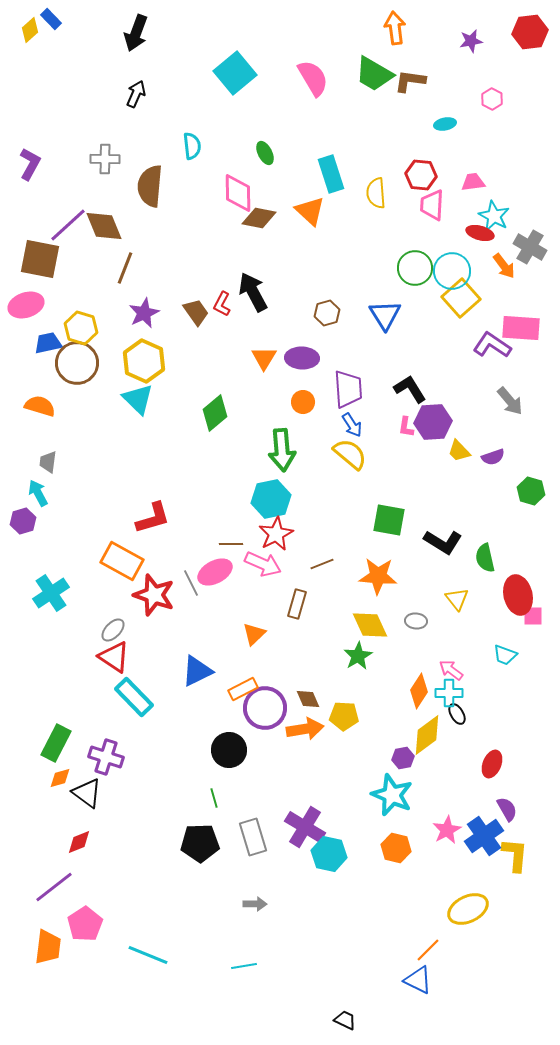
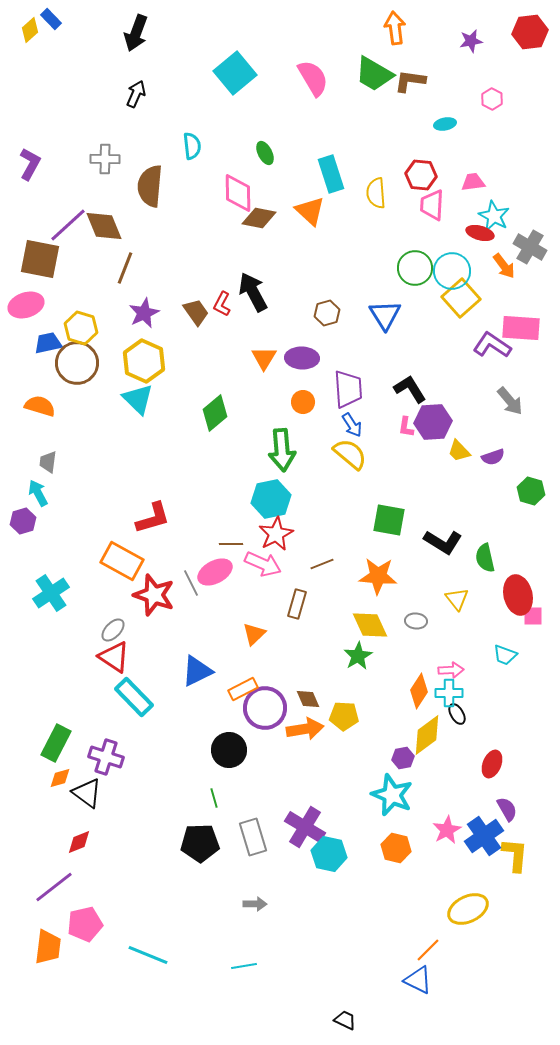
pink arrow at (451, 670): rotated 140 degrees clockwise
pink pentagon at (85, 924): rotated 20 degrees clockwise
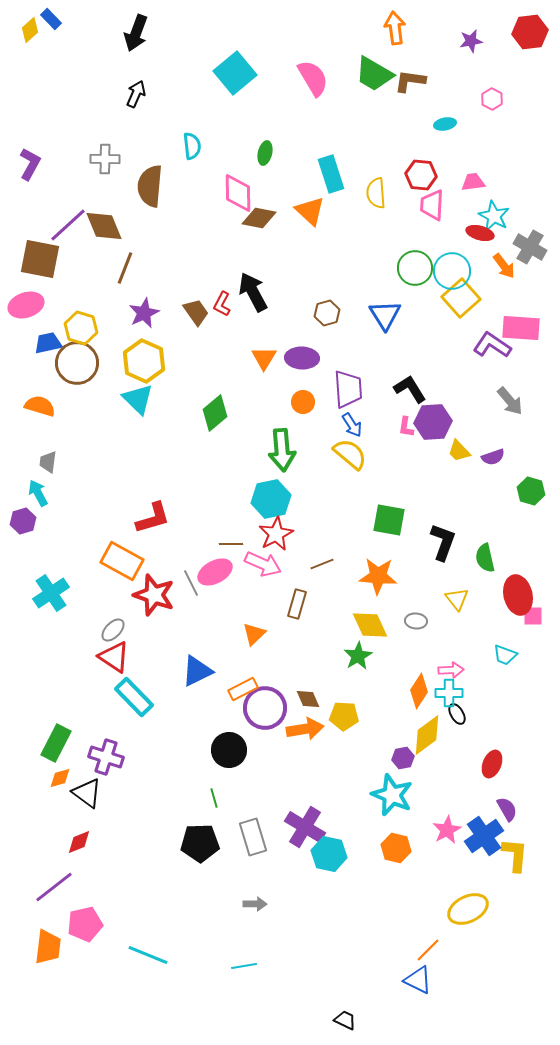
green ellipse at (265, 153): rotated 40 degrees clockwise
black L-shape at (443, 542): rotated 102 degrees counterclockwise
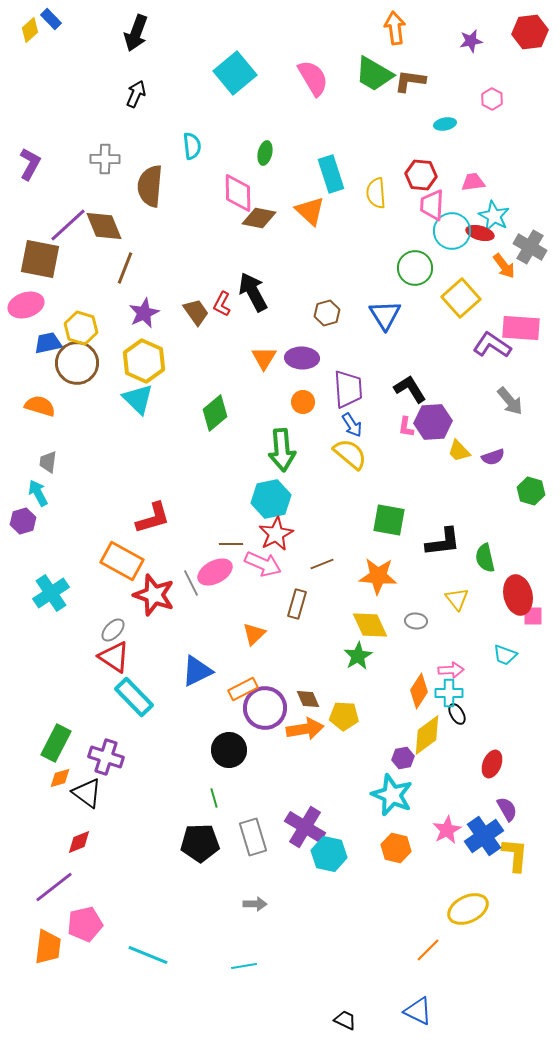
cyan circle at (452, 271): moved 40 px up
black L-shape at (443, 542): rotated 63 degrees clockwise
blue triangle at (418, 980): moved 31 px down
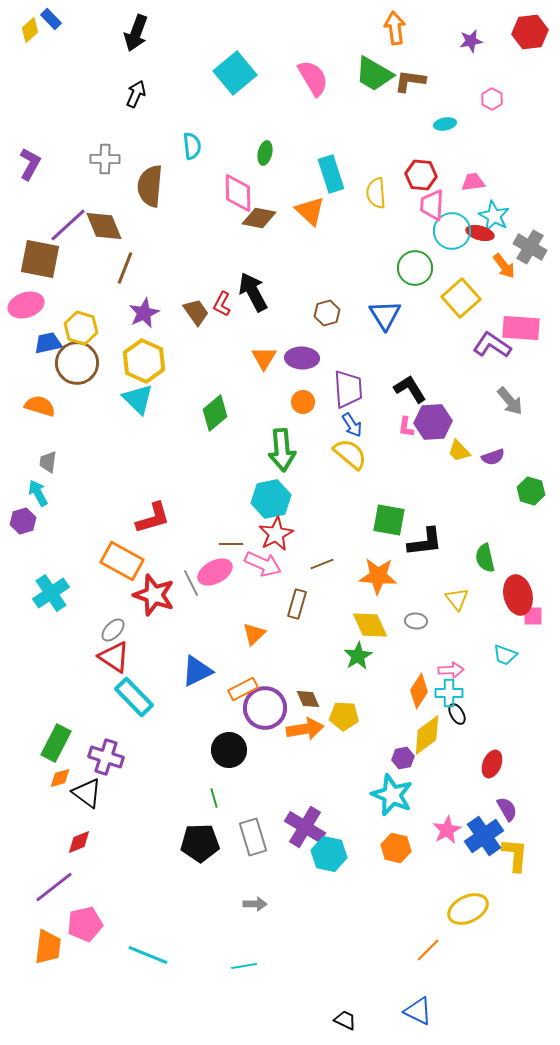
black L-shape at (443, 542): moved 18 px left
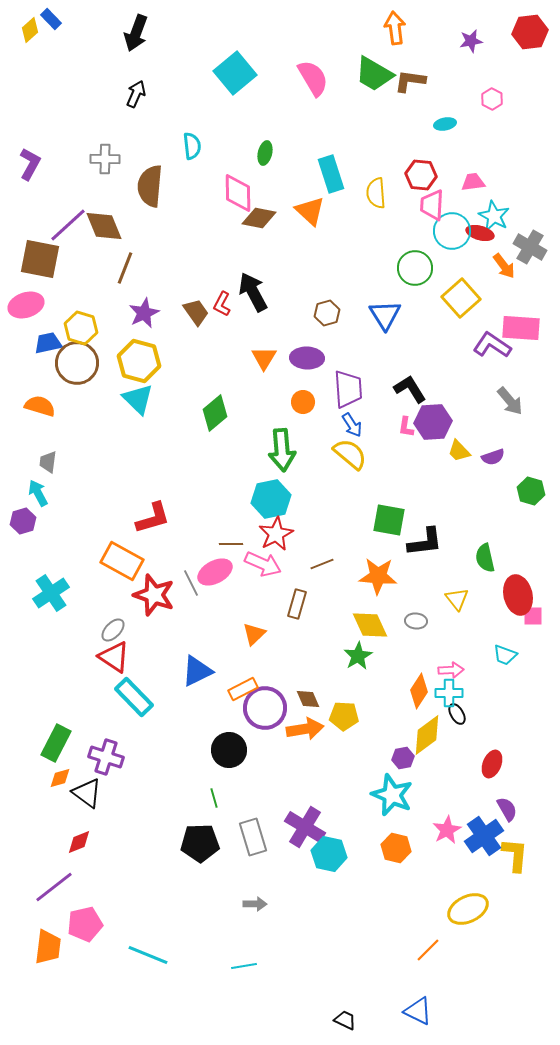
purple ellipse at (302, 358): moved 5 px right
yellow hexagon at (144, 361): moved 5 px left; rotated 9 degrees counterclockwise
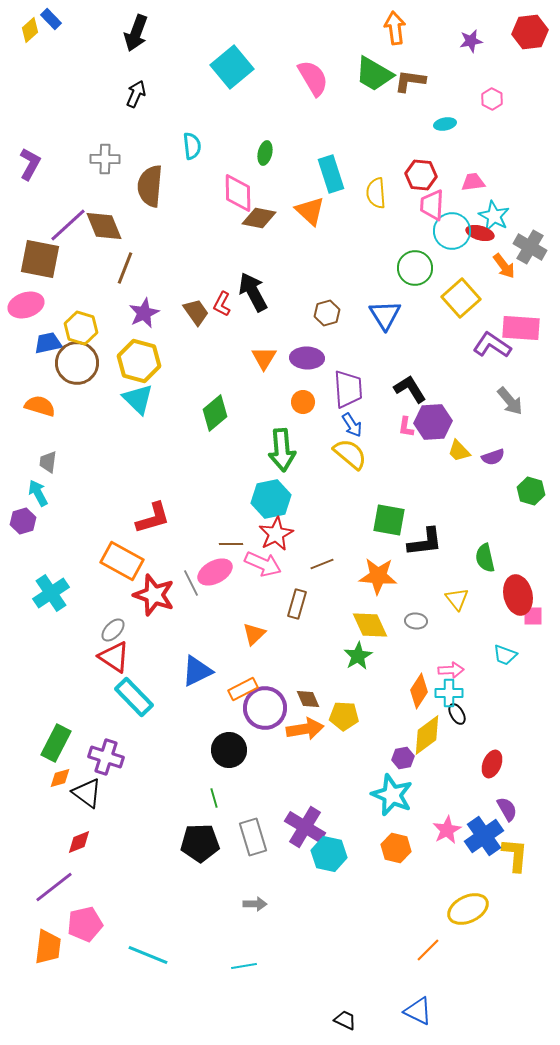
cyan square at (235, 73): moved 3 px left, 6 px up
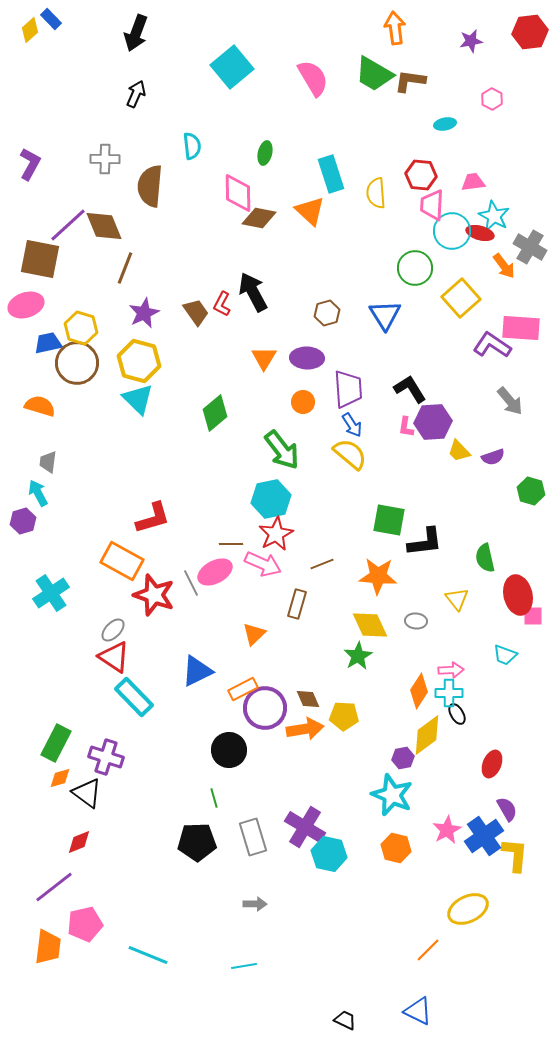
green arrow at (282, 450): rotated 33 degrees counterclockwise
black pentagon at (200, 843): moved 3 px left, 1 px up
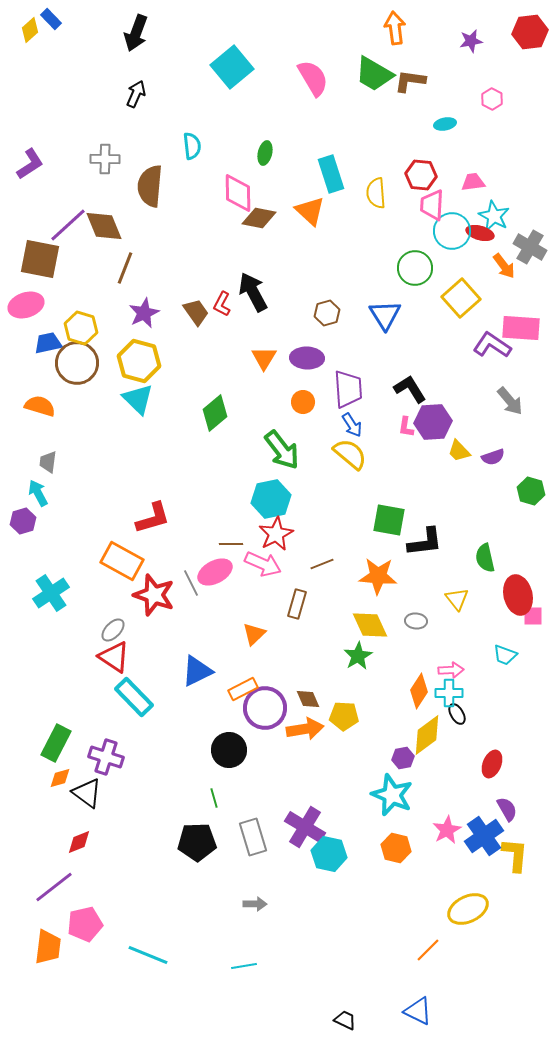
purple L-shape at (30, 164): rotated 28 degrees clockwise
